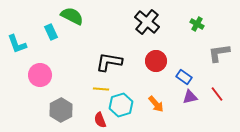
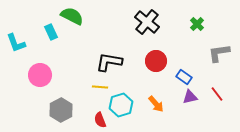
green cross: rotated 16 degrees clockwise
cyan L-shape: moved 1 px left, 1 px up
yellow line: moved 1 px left, 2 px up
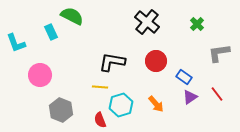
black L-shape: moved 3 px right
purple triangle: rotated 21 degrees counterclockwise
gray hexagon: rotated 10 degrees counterclockwise
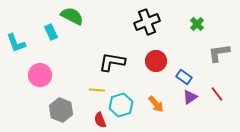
black cross: rotated 30 degrees clockwise
yellow line: moved 3 px left, 3 px down
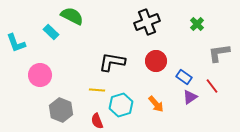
cyan rectangle: rotated 21 degrees counterclockwise
red line: moved 5 px left, 8 px up
red semicircle: moved 3 px left, 1 px down
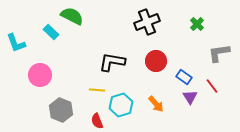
purple triangle: rotated 28 degrees counterclockwise
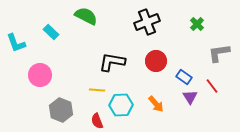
green semicircle: moved 14 px right
cyan hexagon: rotated 15 degrees clockwise
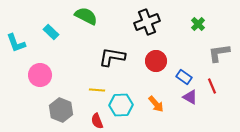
green cross: moved 1 px right
black L-shape: moved 5 px up
red line: rotated 14 degrees clockwise
purple triangle: rotated 28 degrees counterclockwise
